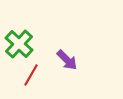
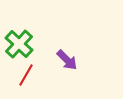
red line: moved 5 px left
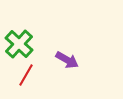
purple arrow: rotated 15 degrees counterclockwise
